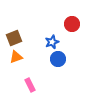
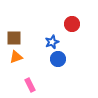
brown square: rotated 21 degrees clockwise
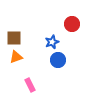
blue circle: moved 1 px down
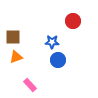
red circle: moved 1 px right, 3 px up
brown square: moved 1 px left, 1 px up
blue star: rotated 24 degrees clockwise
pink rectangle: rotated 16 degrees counterclockwise
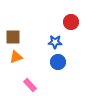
red circle: moved 2 px left, 1 px down
blue star: moved 3 px right
blue circle: moved 2 px down
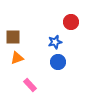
blue star: rotated 16 degrees counterclockwise
orange triangle: moved 1 px right, 1 px down
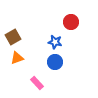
brown square: rotated 28 degrees counterclockwise
blue star: rotated 24 degrees clockwise
blue circle: moved 3 px left
pink rectangle: moved 7 px right, 2 px up
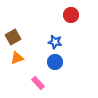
red circle: moved 7 px up
pink rectangle: moved 1 px right
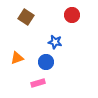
red circle: moved 1 px right
brown square: moved 13 px right, 20 px up; rotated 28 degrees counterclockwise
blue circle: moved 9 px left
pink rectangle: rotated 64 degrees counterclockwise
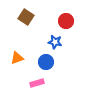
red circle: moved 6 px left, 6 px down
pink rectangle: moved 1 px left
